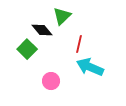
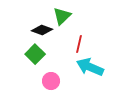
black diamond: rotated 30 degrees counterclockwise
green square: moved 8 px right, 5 px down
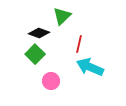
black diamond: moved 3 px left, 3 px down
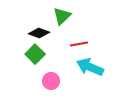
red line: rotated 66 degrees clockwise
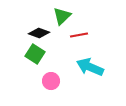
red line: moved 9 px up
green square: rotated 12 degrees counterclockwise
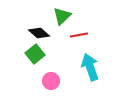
black diamond: rotated 20 degrees clockwise
green square: rotated 18 degrees clockwise
cyan arrow: rotated 48 degrees clockwise
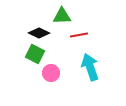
green triangle: rotated 42 degrees clockwise
black diamond: rotated 15 degrees counterclockwise
green square: rotated 24 degrees counterclockwise
pink circle: moved 8 px up
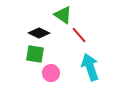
green triangle: moved 1 px right, 1 px up; rotated 36 degrees clockwise
red line: rotated 60 degrees clockwise
green square: rotated 18 degrees counterclockwise
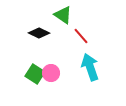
red line: moved 2 px right, 1 px down
green square: moved 20 px down; rotated 24 degrees clockwise
